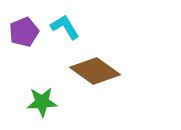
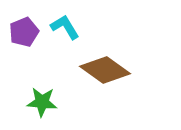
brown diamond: moved 10 px right, 1 px up
green star: rotated 8 degrees clockwise
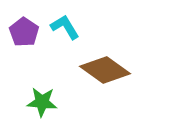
purple pentagon: rotated 16 degrees counterclockwise
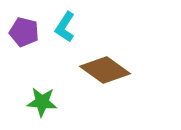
cyan L-shape: rotated 116 degrees counterclockwise
purple pentagon: rotated 20 degrees counterclockwise
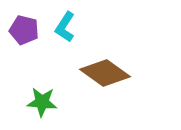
purple pentagon: moved 2 px up
brown diamond: moved 3 px down
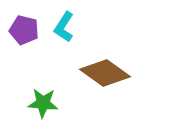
cyan L-shape: moved 1 px left
green star: moved 1 px right, 1 px down
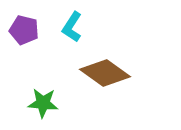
cyan L-shape: moved 8 px right
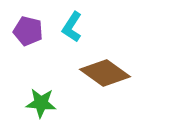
purple pentagon: moved 4 px right, 1 px down
green star: moved 2 px left
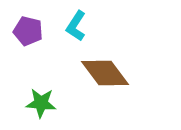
cyan L-shape: moved 4 px right, 1 px up
brown diamond: rotated 18 degrees clockwise
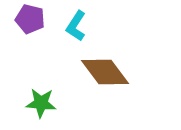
purple pentagon: moved 2 px right, 12 px up
brown diamond: moved 1 px up
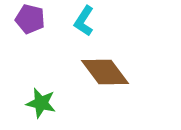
cyan L-shape: moved 8 px right, 5 px up
green star: rotated 8 degrees clockwise
